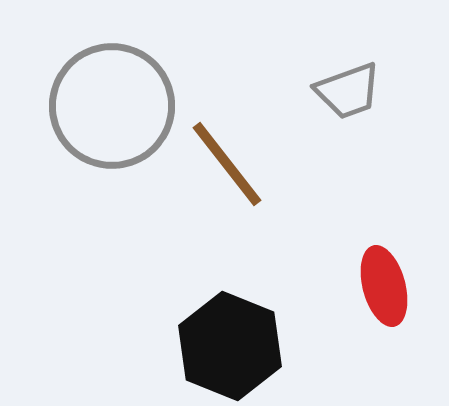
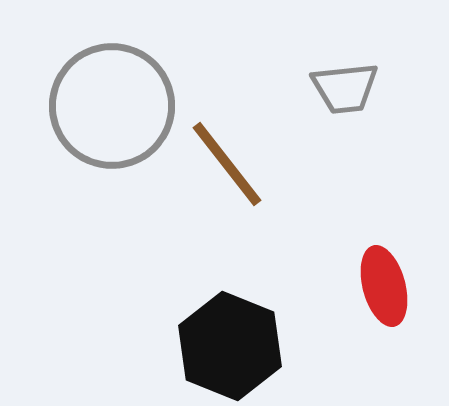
gray trapezoid: moved 3 px left, 3 px up; rotated 14 degrees clockwise
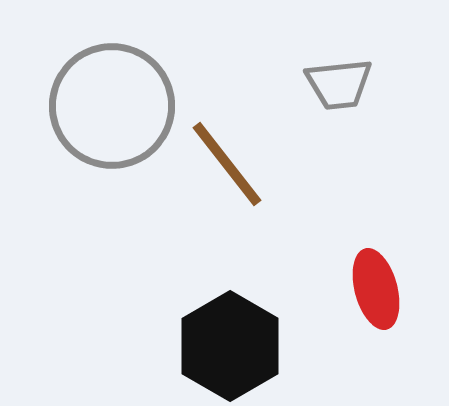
gray trapezoid: moved 6 px left, 4 px up
red ellipse: moved 8 px left, 3 px down
black hexagon: rotated 8 degrees clockwise
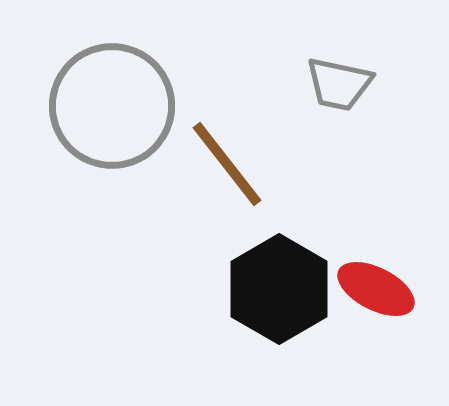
gray trapezoid: rotated 18 degrees clockwise
red ellipse: rotated 48 degrees counterclockwise
black hexagon: moved 49 px right, 57 px up
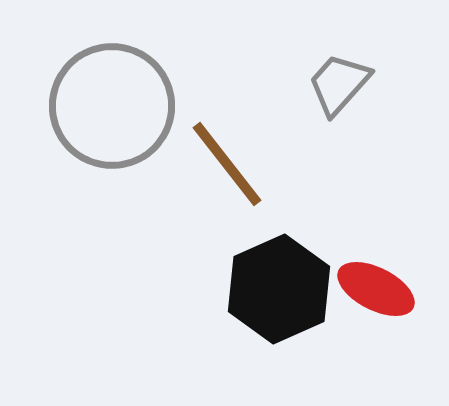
gray trapezoid: rotated 120 degrees clockwise
black hexagon: rotated 6 degrees clockwise
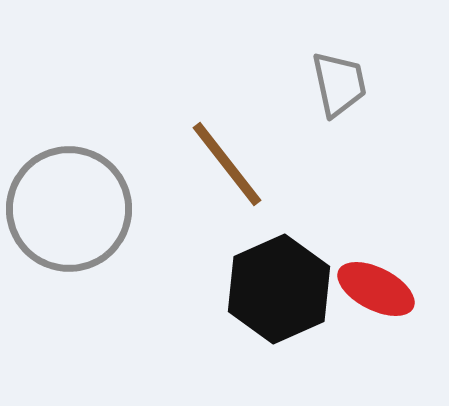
gray trapezoid: rotated 126 degrees clockwise
gray circle: moved 43 px left, 103 px down
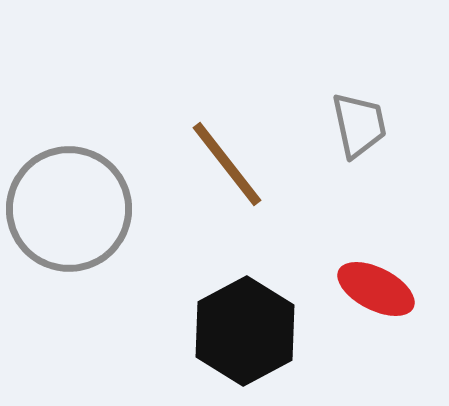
gray trapezoid: moved 20 px right, 41 px down
black hexagon: moved 34 px left, 42 px down; rotated 4 degrees counterclockwise
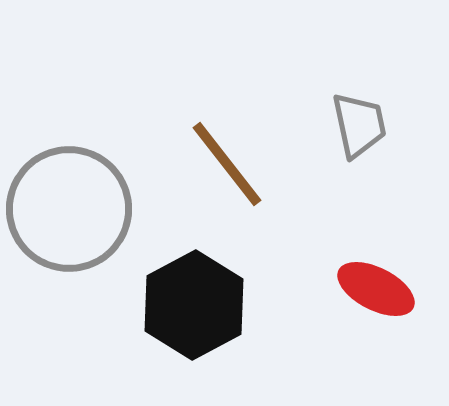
black hexagon: moved 51 px left, 26 px up
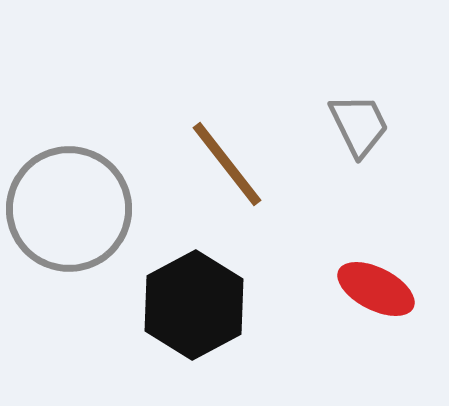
gray trapezoid: rotated 14 degrees counterclockwise
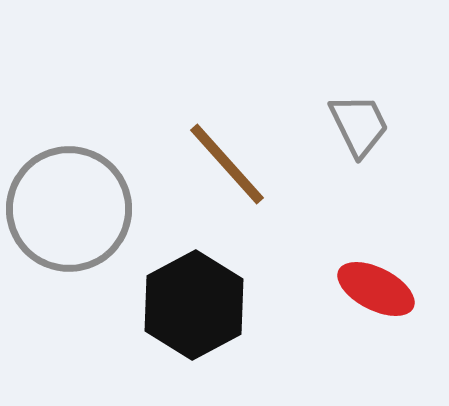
brown line: rotated 4 degrees counterclockwise
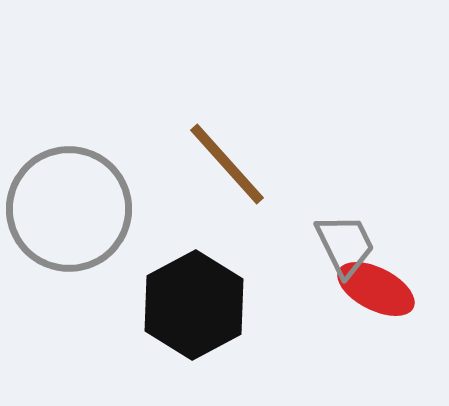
gray trapezoid: moved 14 px left, 120 px down
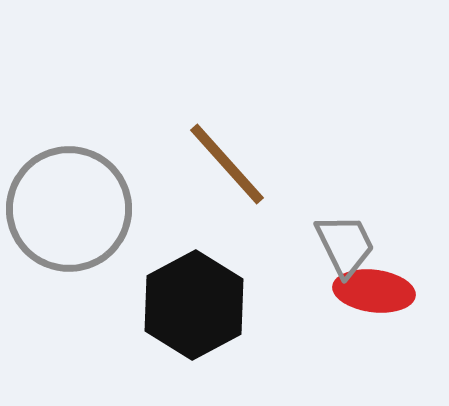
red ellipse: moved 2 px left, 2 px down; rotated 20 degrees counterclockwise
